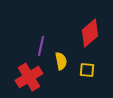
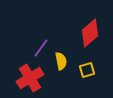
purple line: moved 2 px down; rotated 24 degrees clockwise
yellow square: rotated 21 degrees counterclockwise
red cross: moved 1 px right, 1 px down
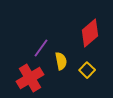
yellow square: rotated 28 degrees counterclockwise
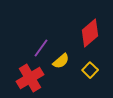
yellow semicircle: rotated 60 degrees clockwise
yellow square: moved 3 px right
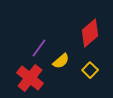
purple line: moved 2 px left
red cross: rotated 20 degrees counterclockwise
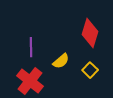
red diamond: rotated 32 degrees counterclockwise
purple line: moved 8 px left, 1 px up; rotated 36 degrees counterclockwise
red cross: moved 3 px down
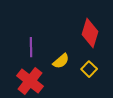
yellow square: moved 1 px left, 1 px up
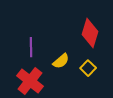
yellow square: moved 1 px left, 1 px up
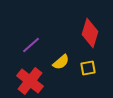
purple line: moved 2 px up; rotated 48 degrees clockwise
yellow semicircle: moved 1 px down
yellow square: rotated 35 degrees clockwise
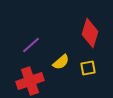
red cross: rotated 32 degrees clockwise
